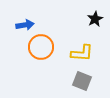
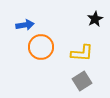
gray square: rotated 36 degrees clockwise
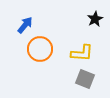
blue arrow: rotated 42 degrees counterclockwise
orange circle: moved 1 px left, 2 px down
gray square: moved 3 px right, 2 px up; rotated 36 degrees counterclockwise
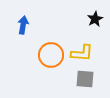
blue arrow: moved 2 px left; rotated 30 degrees counterclockwise
orange circle: moved 11 px right, 6 px down
gray square: rotated 18 degrees counterclockwise
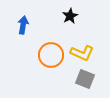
black star: moved 25 px left, 3 px up
yellow L-shape: rotated 20 degrees clockwise
gray square: rotated 18 degrees clockwise
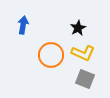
black star: moved 8 px right, 12 px down
yellow L-shape: moved 1 px right
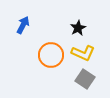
blue arrow: rotated 18 degrees clockwise
gray square: rotated 12 degrees clockwise
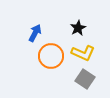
blue arrow: moved 12 px right, 8 px down
orange circle: moved 1 px down
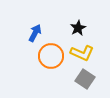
yellow L-shape: moved 1 px left
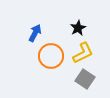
yellow L-shape: moved 1 px right; rotated 50 degrees counterclockwise
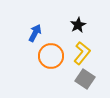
black star: moved 3 px up
yellow L-shape: moved 1 px left; rotated 25 degrees counterclockwise
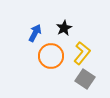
black star: moved 14 px left, 3 px down
